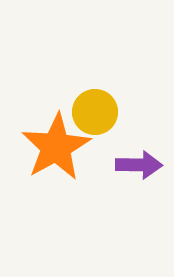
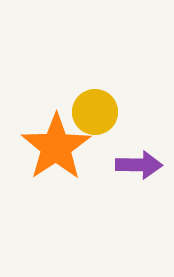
orange star: rotated 4 degrees counterclockwise
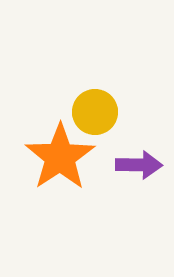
orange star: moved 4 px right, 10 px down
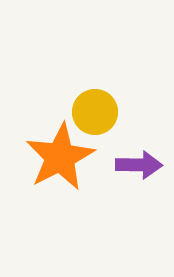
orange star: rotated 6 degrees clockwise
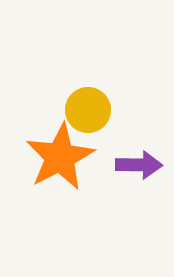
yellow circle: moved 7 px left, 2 px up
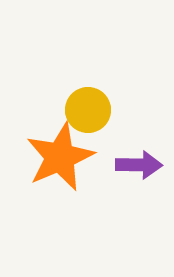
orange star: rotated 4 degrees clockwise
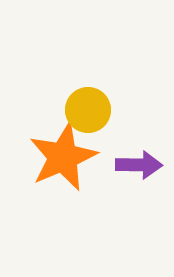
orange star: moved 3 px right
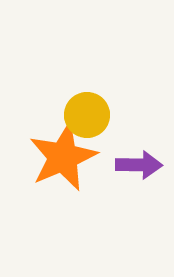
yellow circle: moved 1 px left, 5 px down
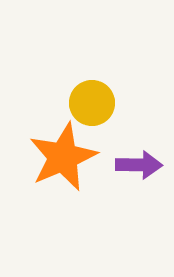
yellow circle: moved 5 px right, 12 px up
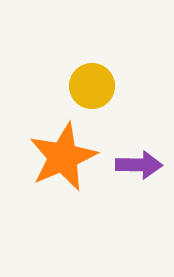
yellow circle: moved 17 px up
